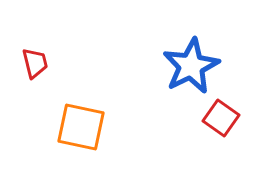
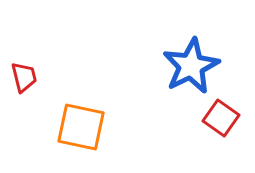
red trapezoid: moved 11 px left, 14 px down
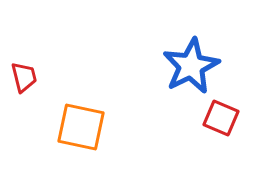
red square: rotated 12 degrees counterclockwise
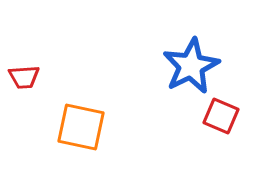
red trapezoid: rotated 100 degrees clockwise
red square: moved 2 px up
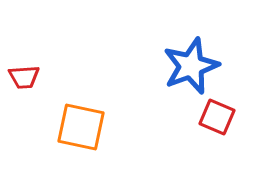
blue star: rotated 6 degrees clockwise
red square: moved 4 px left, 1 px down
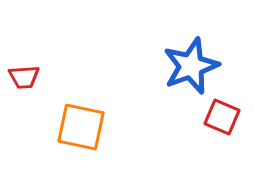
red square: moved 5 px right
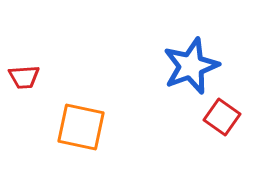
red square: rotated 12 degrees clockwise
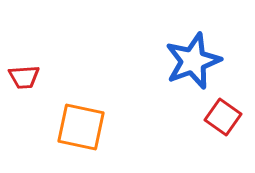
blue star: moved 2 px right, 5 px up
red square: moved 1 px right
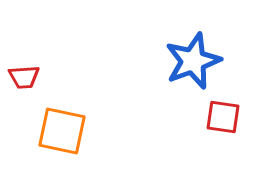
red square: rotated 27 degrees counterclockwise
orange square: moved 19 px left, 4 px down
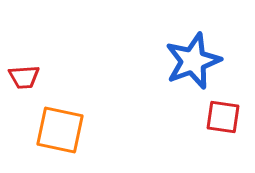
orange square: moved 2 px left, 1 px up
